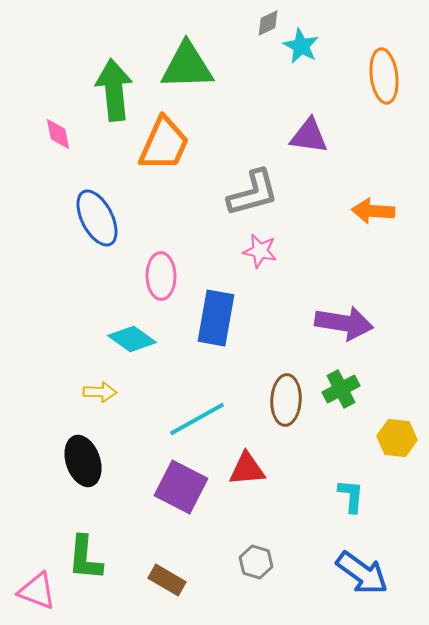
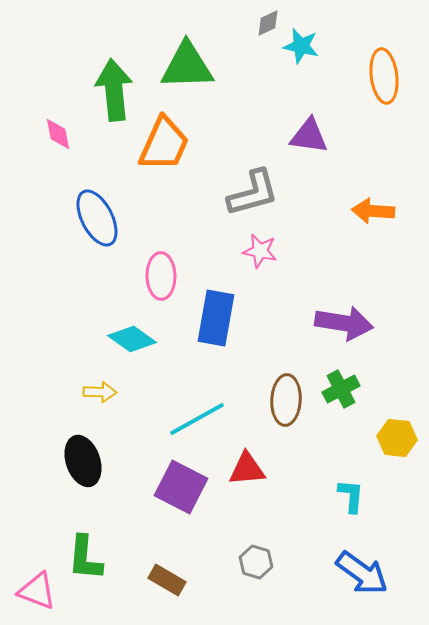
cyan star: rotated 15 degrees counterclockwise
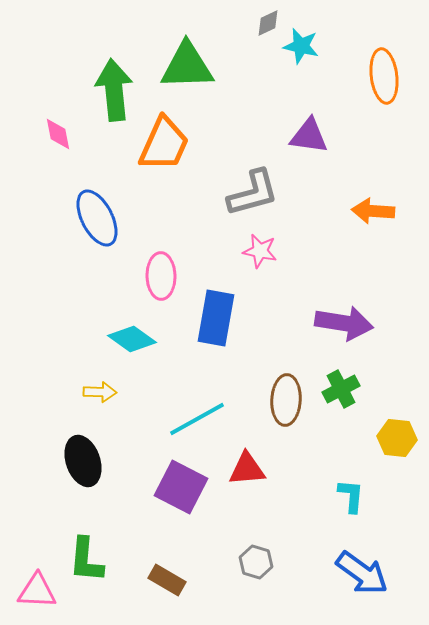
green L-shape: moved 1 px right, 2 px down
pink triangle: rotated 18 degrees counterclockwise
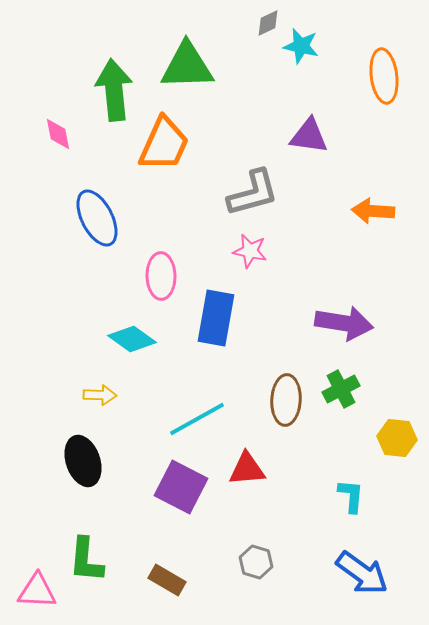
pink star: moved 10 px left
yellow arrow: moved 3 px down
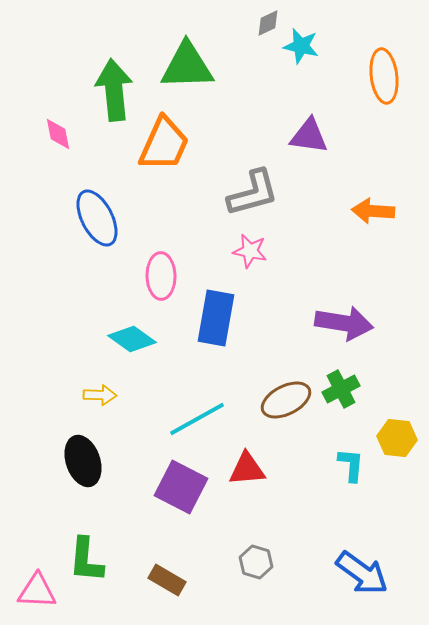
brown ellipse: rotated 60 degrees clockwise
cyan L-shape: moved 31 px up
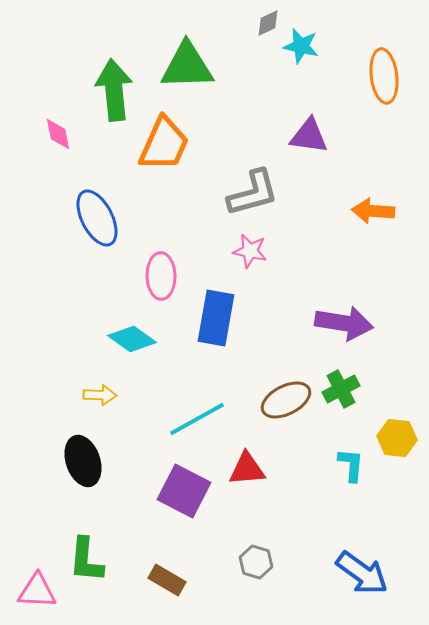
purple square: moved 3 px right, 4 px down
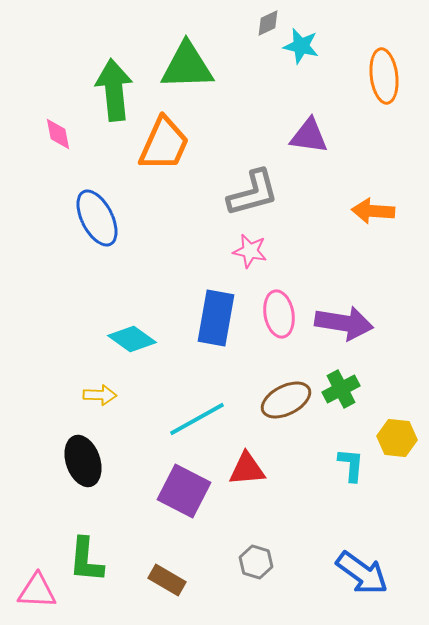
pink ellipse: moved 118 px right, 38 px down; rotated 9 degrees counterclockwise
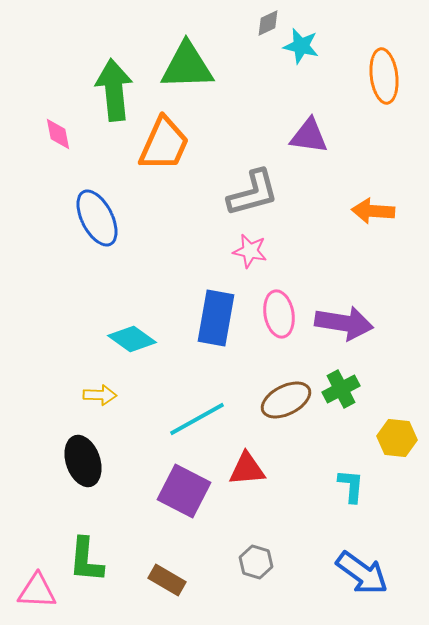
cyan L-shape: moved 21 px down
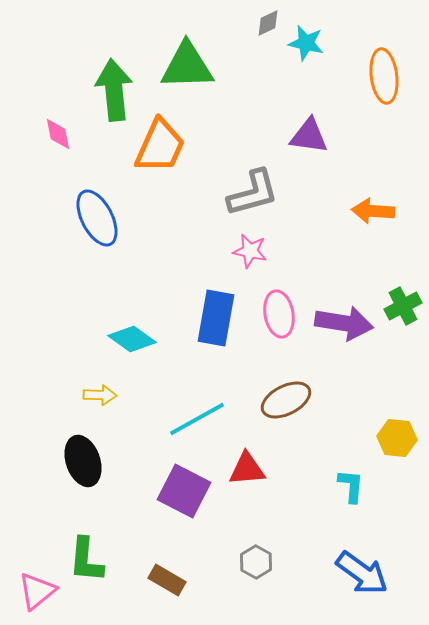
cyan star: moved 5 px right, 3 px up
orange trapezoid: moved 4 px left, 2 px down
green cross: moved 62 px right, 83 px up
gray hexagon: rotated 12 degrees clockwise
pink triangle: rotated 42 degrees counterclockwise
